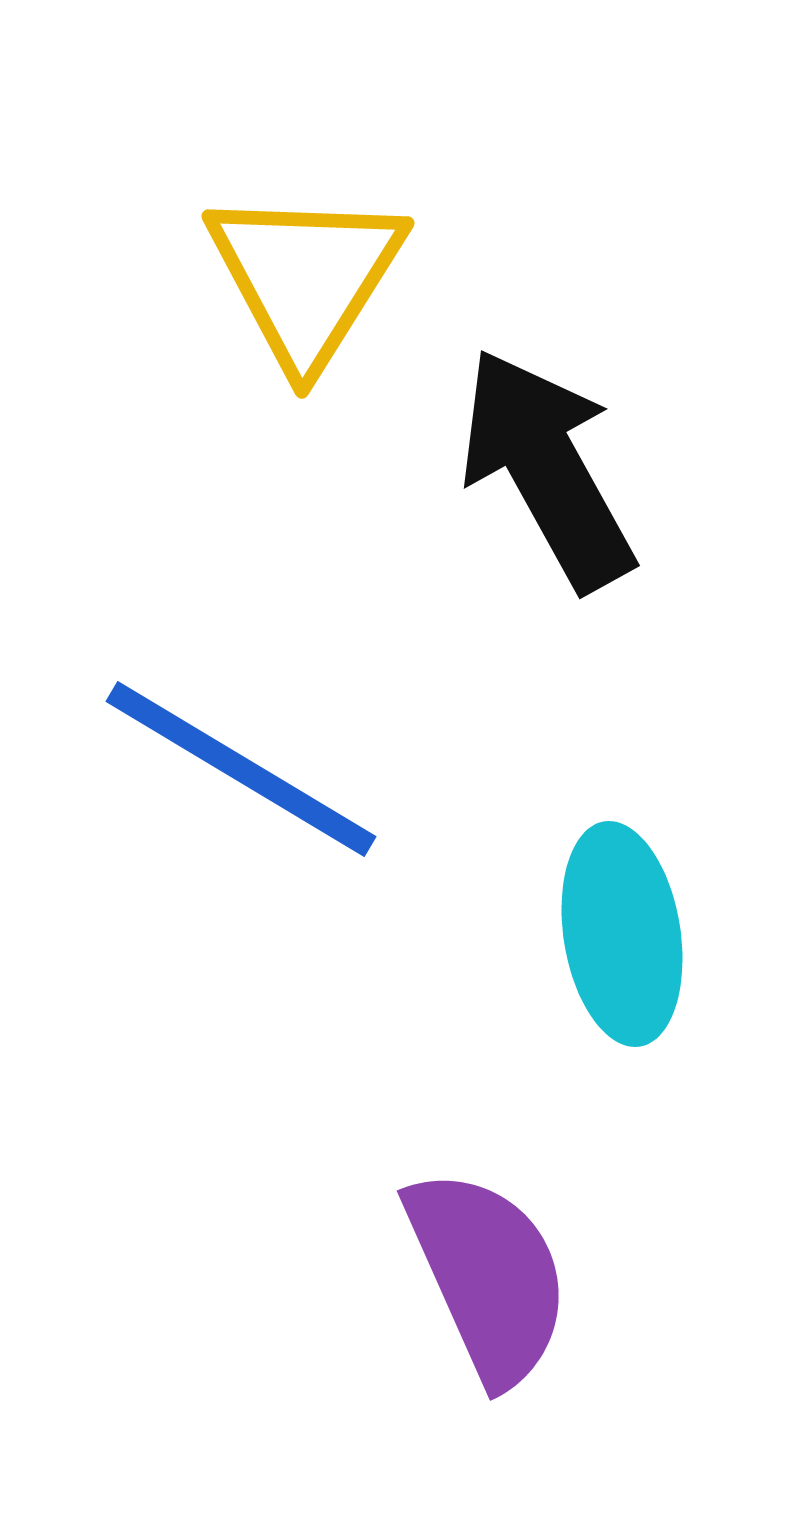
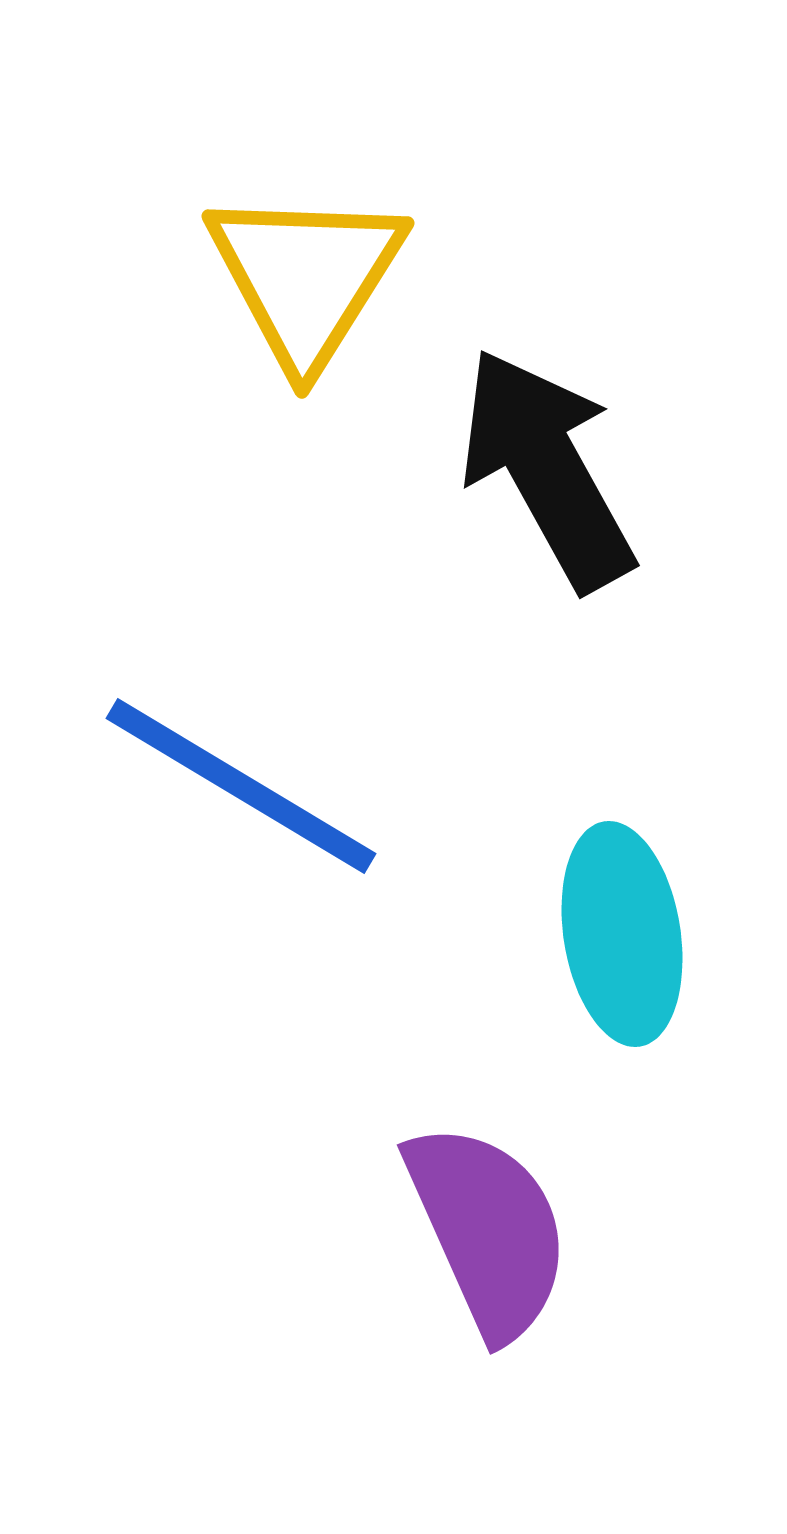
blue line: moved 17 px down
purple semicircle: moved 46 px up
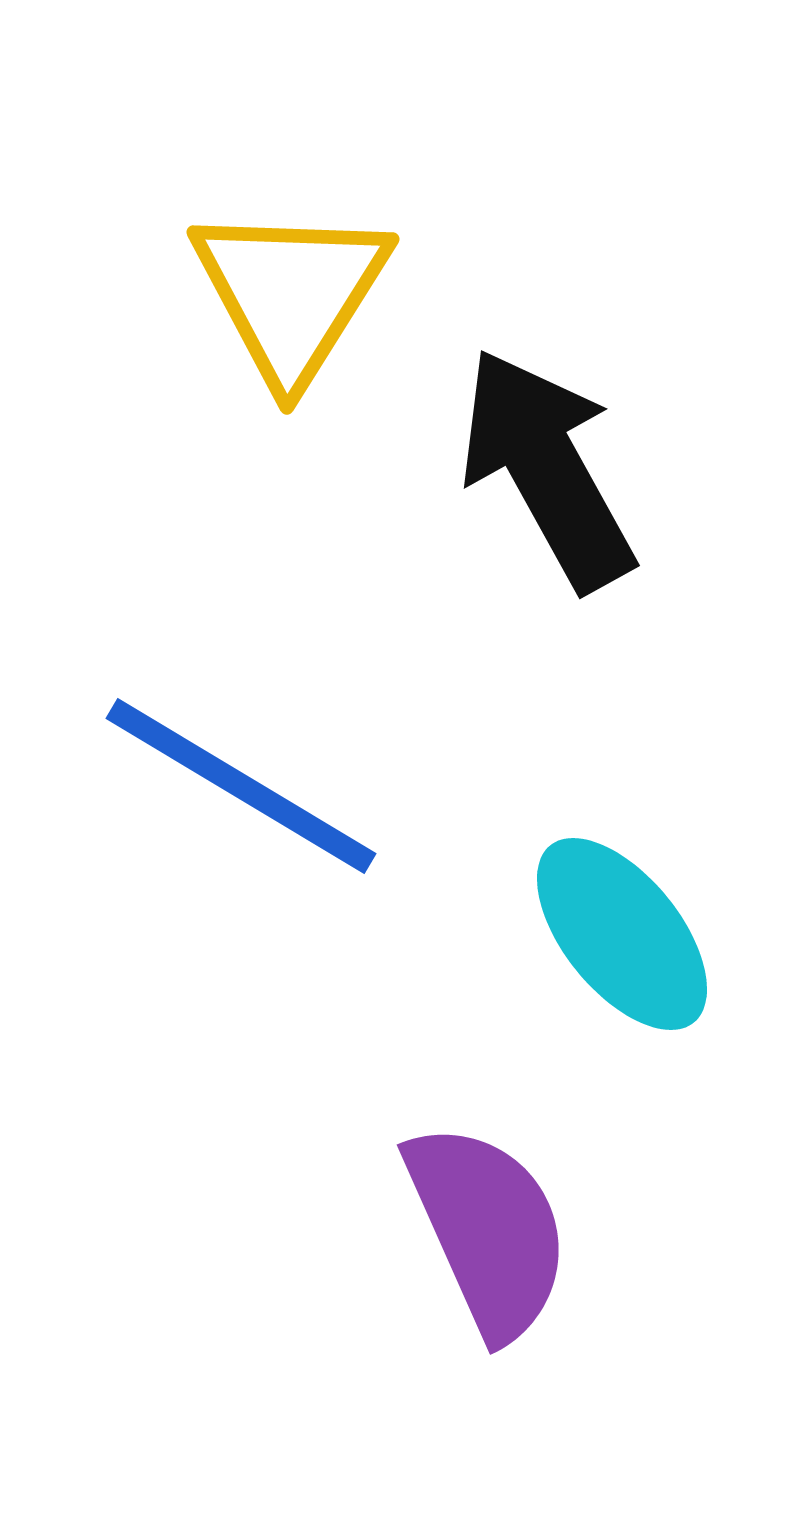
yellow triangle: moved 15 px left, 16 px down
cyan ellipse: rotated 30 degrees counterclockwise
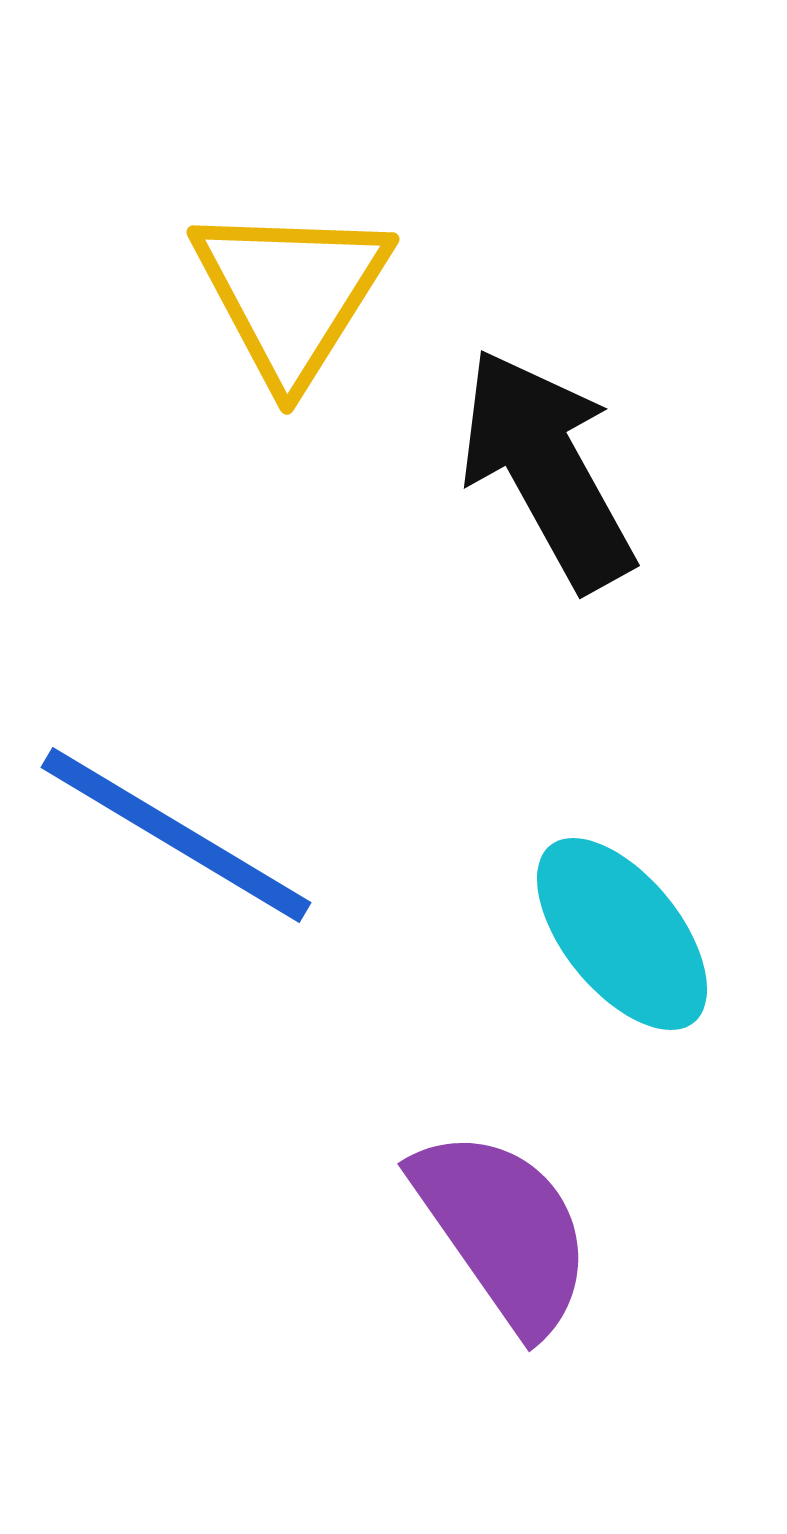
blue line: moved 65 px left, 49 px down
purple semicircle: moved 15 px right; rotated 11 degrees counterclockwise
